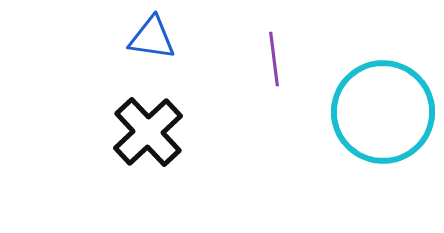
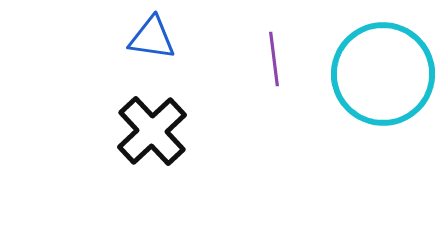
cyan circle: moved 38 px up
black cross: moved 4 px right, 1 px up
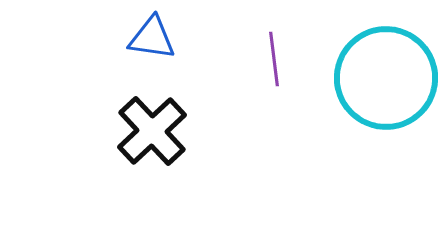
cyan circle: moved 3 px right, 4 px down
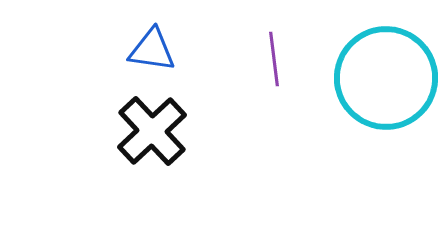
blue triangle: moved 12 px down
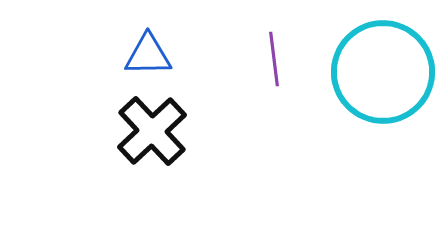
blue triangle: moved 4 px left, 5 px down; rotated 9 degrees counterclockwise
cyan circle: moved 3 px left, 6 px up
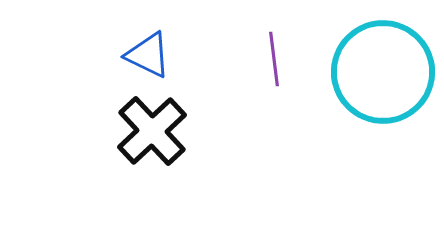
blue triangle: rotated 27 degrees clockwise
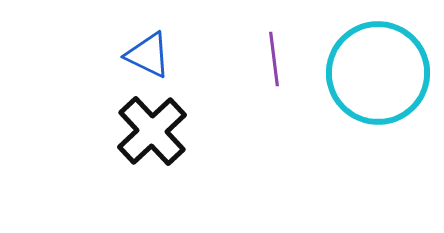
cyan circle: moved 5 px left, 1 px down
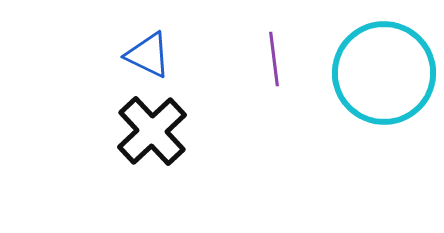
cyan circle: moved 6 px right
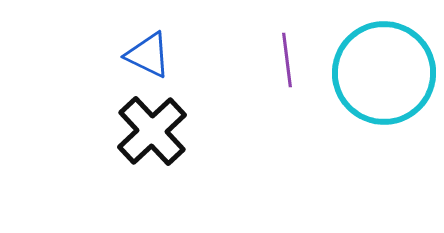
purple line: moved 13 px right, 1 px down
